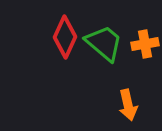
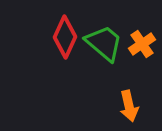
orange cross: moved 3 px left; rotated 24 degrees counterclockwise
orange arrow: moved 1 px right, 1 px down
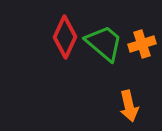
orange cross: rotated 16 degrees clockwise
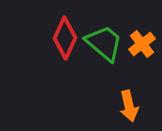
red diamond: moved 1 px down
orange cross: rotated 20 degrees counterclockwise
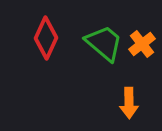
red diamond: moved 19 px left
orange arrow: moved 3 px up; rotated 12 degrees clockwise
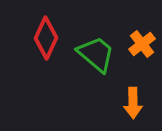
green trapezoid: moved 8 px left, 11 px down
orange arrow: moved 4 px right
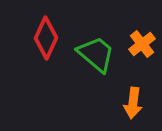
orange arrow: rotated 8 degrees clockwise
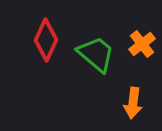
red diamond: moved 2 px down
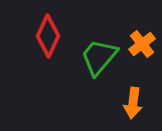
red diamond: moved 2 px right, 4 px up
green trapezoid: moved 3 px right, 3 px down; rotated 90 degrees counterclockwise
